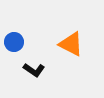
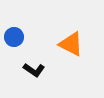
blue circle: moved 5 px up
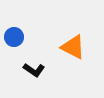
orange triangle: moved 2 px right, 3 px down
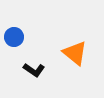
orange triangle: moved 2 px right, 6 px down; rotated 12 degrees clockwise
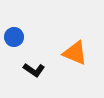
orange triangle: rotated 16 degrees counterclockwise
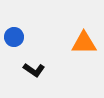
orange triangle: moved 9 px right, 10 px up; rotated 24 degrees counterclockwise
